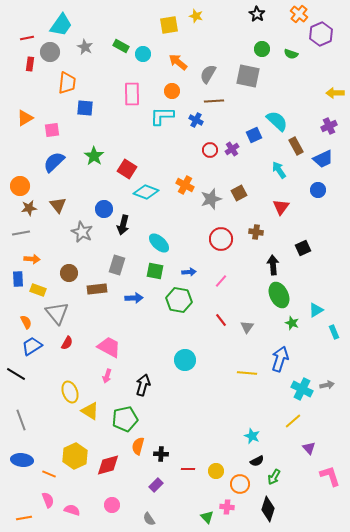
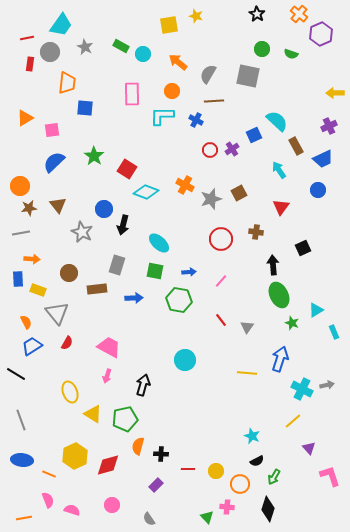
yellow triangle at (90, 411): moved 3 px right, 3 px down
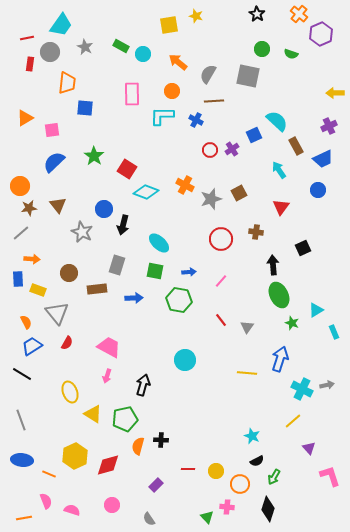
gray line at (21, 233): rotated 30 degrees counterclockwise
black line at (16, 374): moved 6 px right
black cross at (161, 454): moved 14 px up
pink semicircle at (48, 500): moved 2 px left, 1 px down
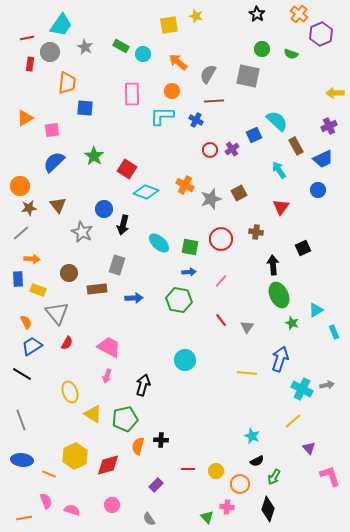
green square at (155, 271): moved 35 px right, 24 px up
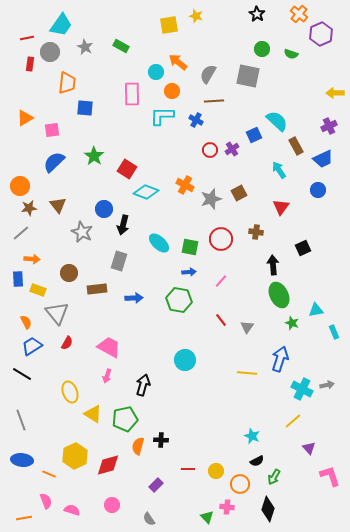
cyan circle at (143, 54): moved 13 px right, 18 px down
gray rectangle at (117, 265): moved 2 px right, 4 px up
cyan triangle at (316, 310): rotated 21 degrees clockwise
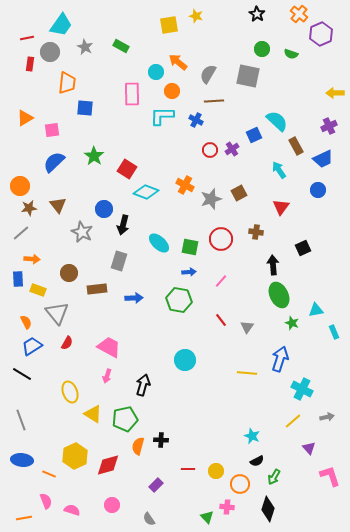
gray arrow at (327, 385): moved 32 px down
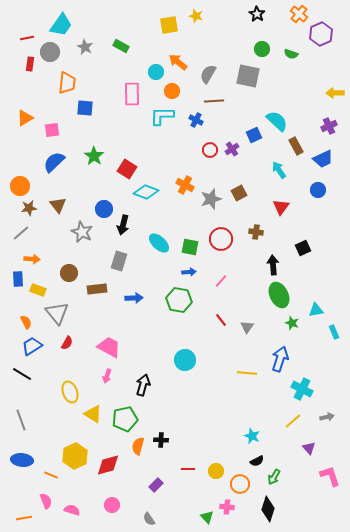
orange line at (49, 474): moved 2 px right, 1 px down
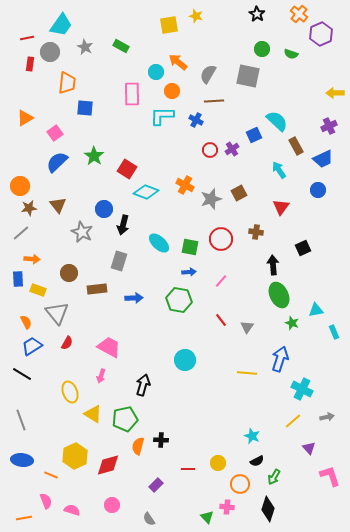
pink square at (52, 130): moved 3 px right, 3 px down; rotated 28 degrees counterclockwise
blue semicircle at (54, 162): moved 3 px right
pink arrow at (107, 376): moved 6 px left
yellow circle at (216, 471): moved 2 px right, 8 px up
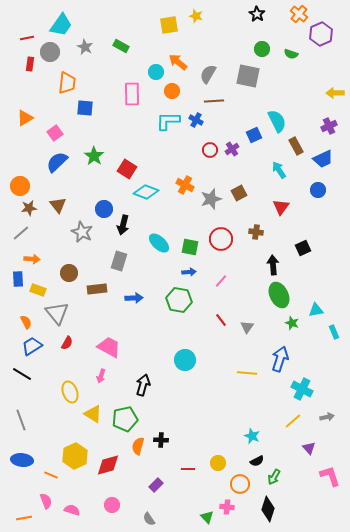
cyan L-shape at (162, 116): moved 6 px right, 5 px down
cyan semicircle at (277, 121): rotated 20 degrees clockwise
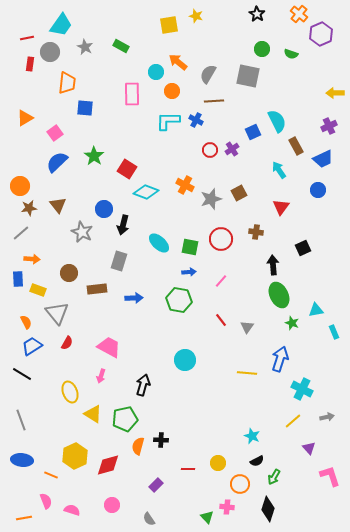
blue square at (254, 135): moved 1 px left, 3 px up
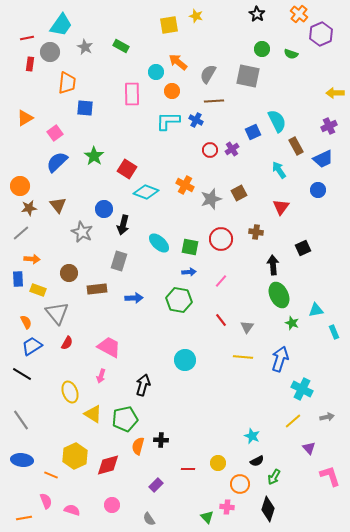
yellow line at (247, 373): moved 4 px left, 16 px up
gray line at (21, 420): rotated 15 degrees counterclockwise
